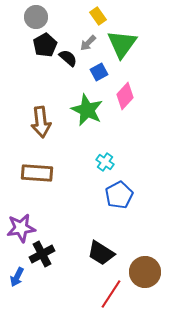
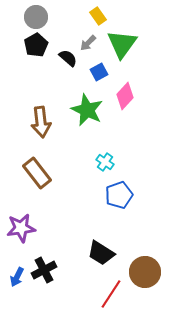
black pentagon: moved 9 px left
brown rectangle: rotated 48 degrees clockwise
blue pentagon: rotated 8 degrees clockwise
black cross: moved 2 px right, 16 px down
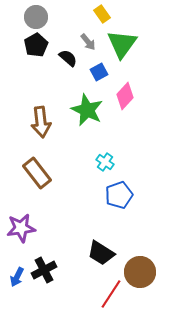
yellow rectangle: moved 4 px right, 2 px up
gray arrow: moved 1 px up; rotated 84 degrees counterclockwise
brown circle: moved 5 px left
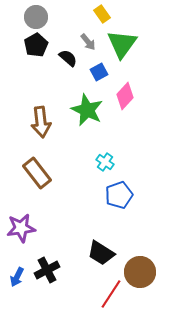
black cross: moved 3 px right
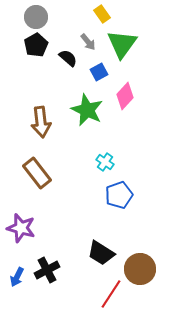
purple star: rotated 24 degrees clockwise
brown circle: moved 3 px up
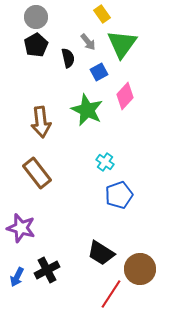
black semicircle: rotated 36 degrees clockwise
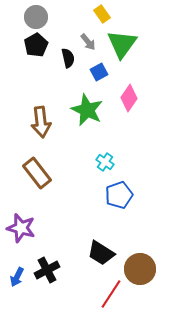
pink diamond: moved 4 px right, 2 px down; rotated 8 degrees counterclockwise
